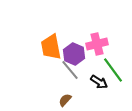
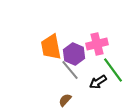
black arrow: moved 1 px left; rotated 114 degrees clockwise
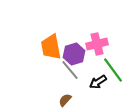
purple hexagon: rotated 20 degrees clockwise
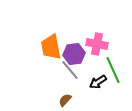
pink cross: rotated 25 degrees clockwise
purple hexagon: rotated 10 degrees clockwise
green line: rotated 12 degrees clockwise
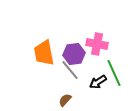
orange trapezoid: moved 7 px left, 6 px down
green line: moved 1 px right, 3 px down
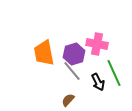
purple hexagon: rotated 10 degrees counterclockwise
gray line: moved 2 px right, 1 px down
black arrow: rotated 84 degrees counterclockwise
brown semicircle: moved 3 px right
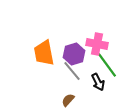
green line: moved 7 px left, 8 px up; rotated 12 degrees counterclockwise
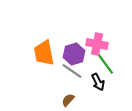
green line: moved 3 px left, 3 px up
gray line: rotated 15 degrees counterclockwise
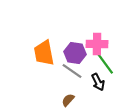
pink cross: rotated 10 degrees counterclockwise
purple hexagon: moved 1 px right, 1 px up; rotated 25 degrees clockwise
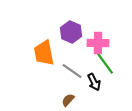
pink cross: moved 1 px right, 1 px up
purple hexagon: moved 4 px left, 21 px up; rotated 15 degrees clockwise
black arrow: moved 4 px left
